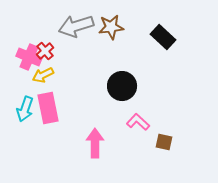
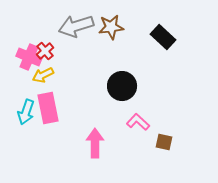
cyan arrow: moved 1 px right, 3 px down
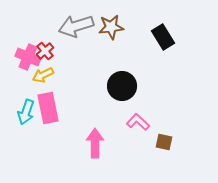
black rectangle: rotated 15 degrees clockwise
pink cross: moved 1 px left
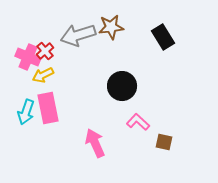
gray arrow: moved 2 px right, 9 px down
pink arrow: rotated 24 degrees counterclockwise
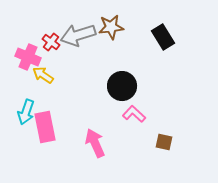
red cross: moved 6 px right, 9 px up; rotated 12 degrees counterclockwise
yellow arrow: rotated 60 degrees clockwise
pink rectangle: moved 3 px left, 19 px down
pink L-shape: moved 4 px left, 8 px up
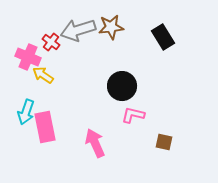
gray arrow: moved 5 px up
pink L-shape: moved 1 px left, 1 px down; rotated 30 degrees counterclockwise
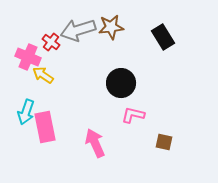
black circle: moved 1 px left, 3 px up
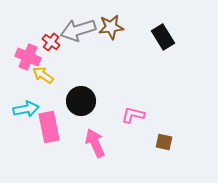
black circle: moved 40 px left, 18 px down
cyan arrow: moved 3 px up; rotated 120 degrees counterclockwise
pink rectangle: moved 4 px right
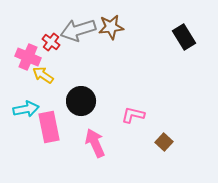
black rectangle: moved 21 px right
brown square: rotated 30 degrees clockwise
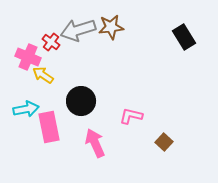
pink L-shape: moved 2 px left, 1 px down
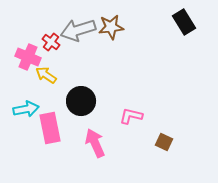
black rectangle: moved 15 px up
yellow arrow: moved 3 px right
pink rectangle: moved 1 px right, 1 px down
brown square: rotated 18 degrees counterclockwise
